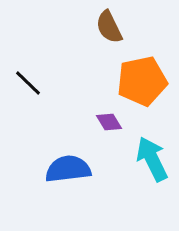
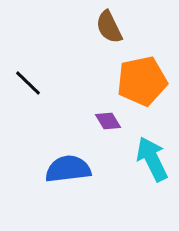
purple diamond: moved 1 px left, 1 px up
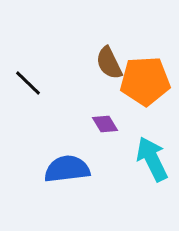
brown semicircle: moved 36 px down
orange pentagon: moved 3 px right; rotated 9 degrees clockwise
purple diamond: moved 3 px left, 3 px down
blue semicircle: moved 1 px left
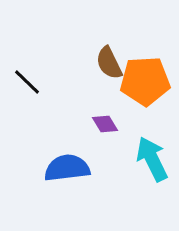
black line: moved 1 px left, 1 px up
blue semicircle: moved 1 px up
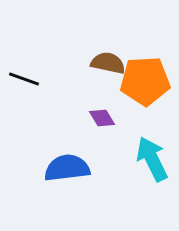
brown semicircle: moved 1 px left; rotated 128 degrees clockwise
black line: moved 3 px left, 3 px up; rotated 24 degrees counterclockwise
purple diamond: moved 3 px left, 6 px up
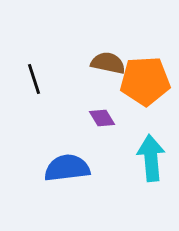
black line: moved 10 px right; rotated 52 degrees clockwise
cyan arrow: moved 1 px left, 1 px up; rotated 21 degrees clockwise
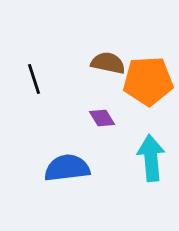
orange pentagon: moved 3 px right
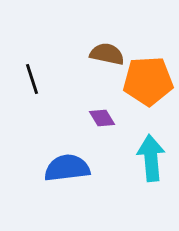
brown semicircle: moved 1 px left, 9 px up
black line: moved 2 px left
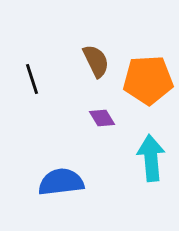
brown semicircle: moved 11 px left, 7 px down; rotated 52 degrees clockwise
orange pentagon: moved 1 px up
blue semicircle: moved 6 px left, 14 px down
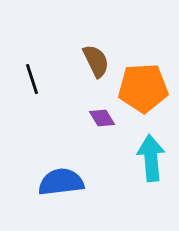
orange pentagon: moved 5 px left, 8 px down
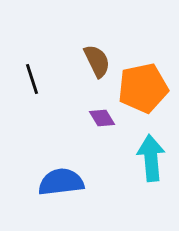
brown semicircle: moved 1 px right
orange pentagon: rotated 9 degrees counterclockwise
